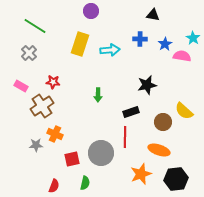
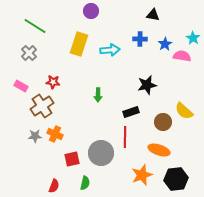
yellow rectangle: moved 1 px left
gray star: moved 1 px left, 9 px up
orange star: moved 1 px right, 1 px down
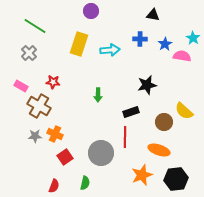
brown cross: moved 3 px left; rotated 25 degrees counterclockwise
brown circle: moved 1 px right
red square: moved 7 px left, 2 px up; rotated 21 degrees counterclockwise
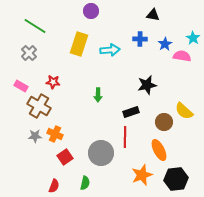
orange ellipse: rotated 45 degrees clockwise
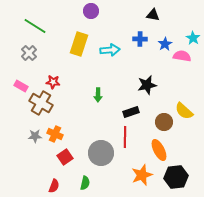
brown cross: moved 2 px right, 3 px up
black hexagon: moved 2 px up
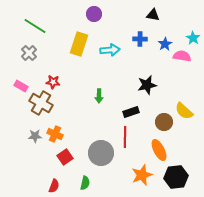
purple circle: moved 3 px right, 3 px down
green arrow: moved 1 px right, 1 px down
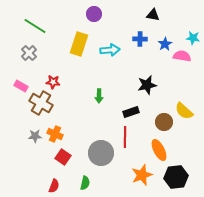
cyan star: rotated 24 degrees counterclockwise
red square: moved 2 px left; rotated 21 degrees counterclockwise
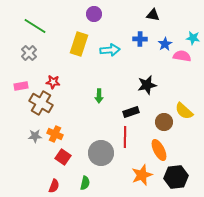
pink rectangle: rotated 40 degrees counterclockwise
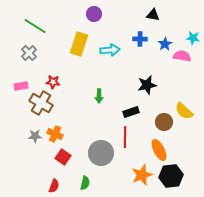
black hexagon: moved 5 px left, 1 px up
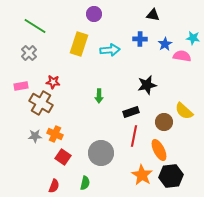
red line: moved 9 px right, 1 px up; rotated 10 degrees clockwise
orange star: rotated 20 degrees counterclockwise
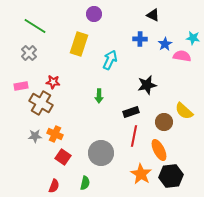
black triangle: rotated 16 degrees clockwise
cyan arrow: moved 10 px down; rotated 60 degrees counterclockwise
orange star: moved 1 px left, 1 px up
